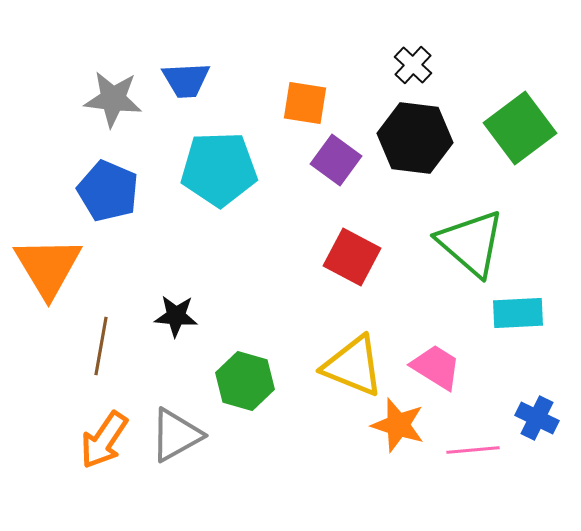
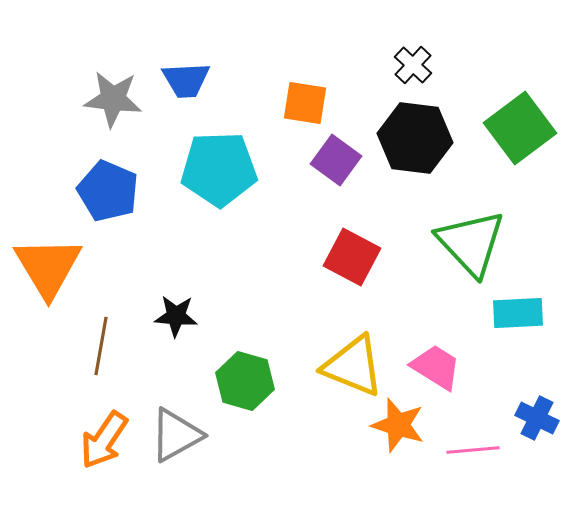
green triangle: rotated 6 degrees clockwise
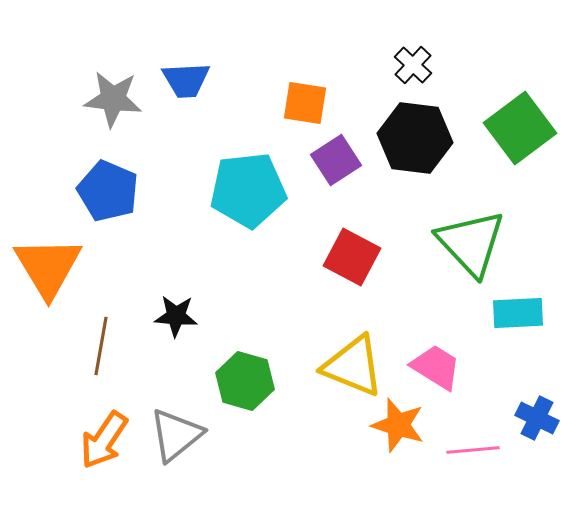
purple square: rotated 21 degrees clockwise
cyan pentagon: moved 29 px right, 21 px down; rotated 4 degrees counterclockwise
gray triangle: rotated 10 degrees counterclockwise
